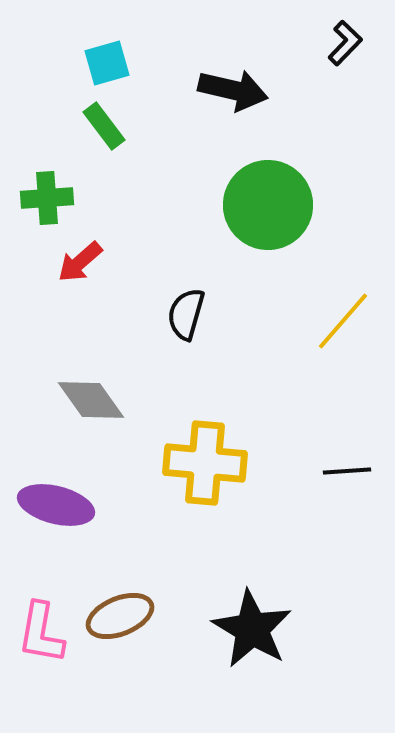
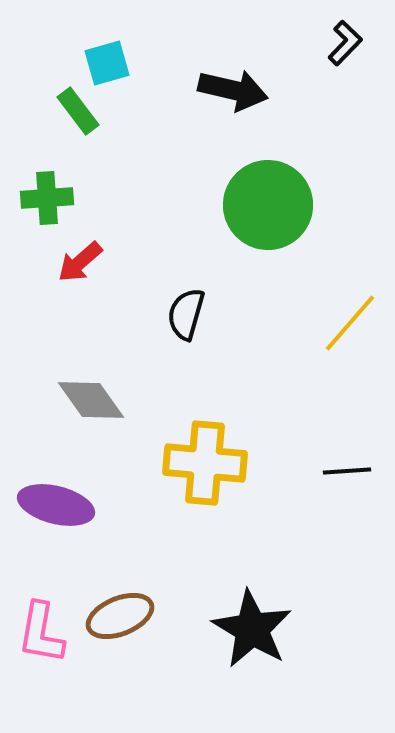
green rectangle: moved 26 px left, 15 px up
yellow line: moved 7 px right, 2 px down
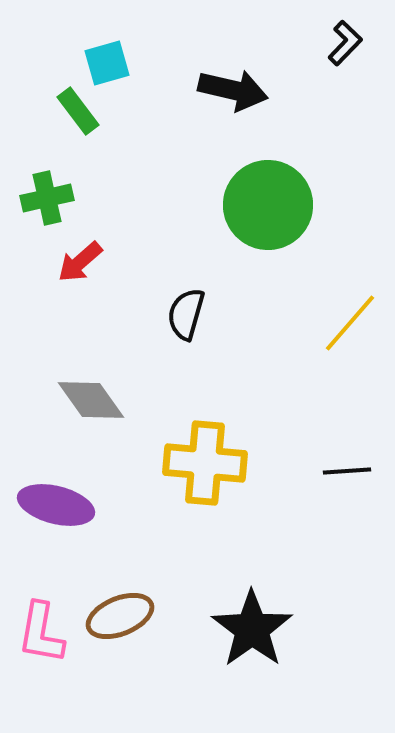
green cross: rotated 9 degrees counterclockwise
black star: rotated 6 degrees clockwise
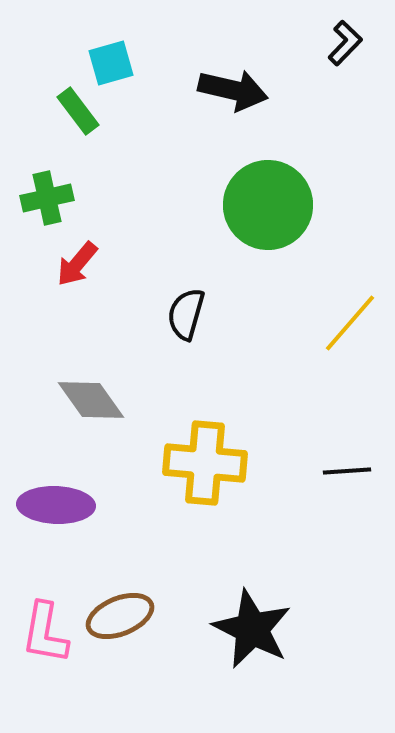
cyan square: moved 4 px right
red arrow: moved 3 px left, 2 px down; rotated 9 degrees counterclockwise
purple ellipse: rotated 12 degrees counterclockwise
black star: rotated 10 degrees counterclockwise
pink L-shape: moved 4 px right
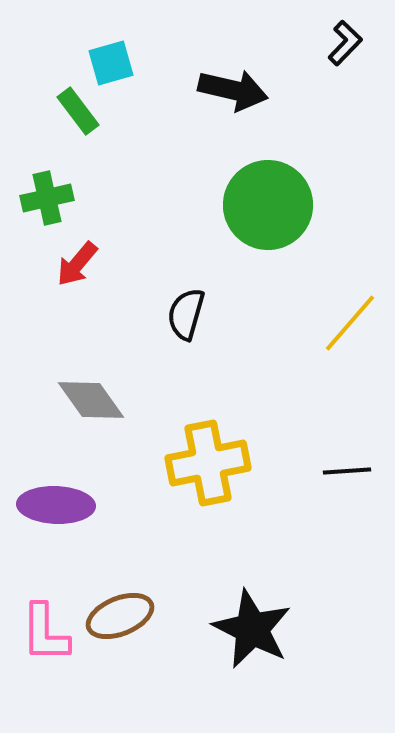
yellow cross: moved 3 px right; rotated 16 degrees counterclockwise
pink L-shape: rotated 10 degrees counterclockwise
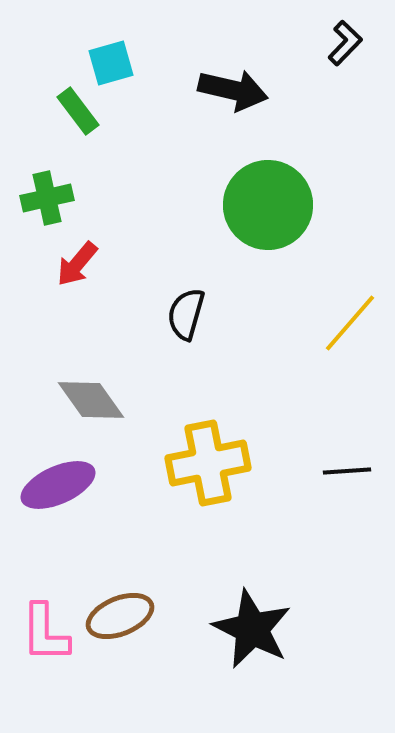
purple ellipse: moved 2 px right, 20 px up; rotated 26 degrees counterclockwise
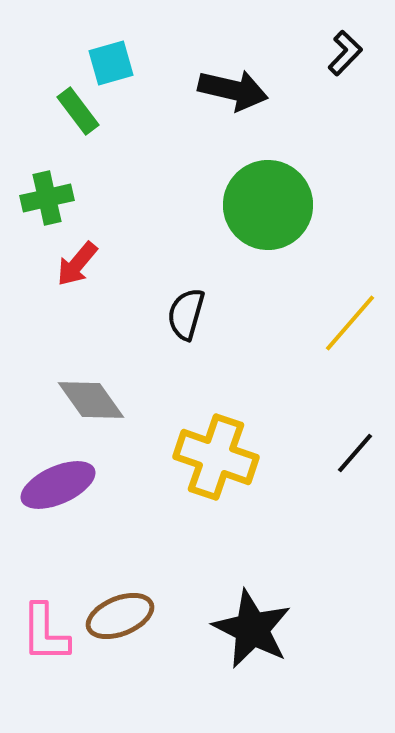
black L-shape: moved 10 px down
yellow cross: moved 8 px right, 6 px up; rotated 30 degrees clockwise
black line: moved 8 px right, 18 px up; rotated 45 degrees counterclockwise
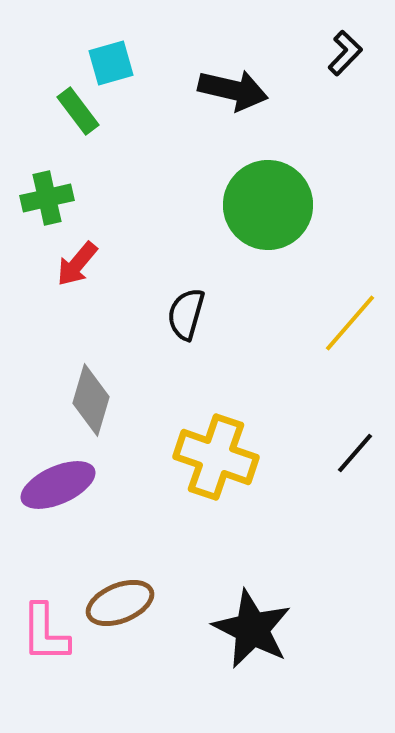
gray diamond: rotated 52 degrees clockwise
brown ellipse: moved 13 px up
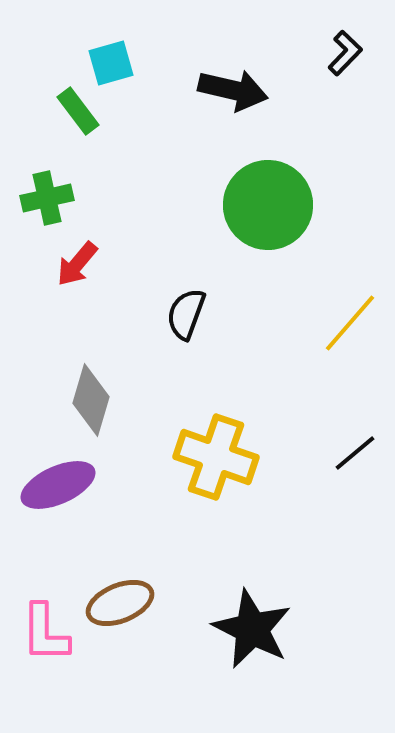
black semicircle: rotated 4 degrees clockwise
black line: rotated 9 degrees clockwise
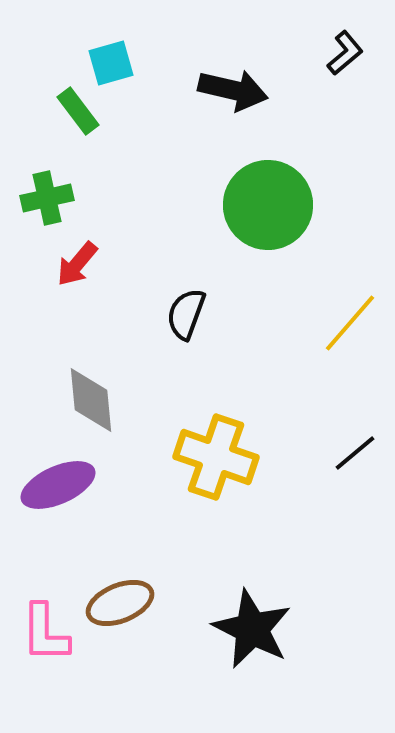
black L-shape: rotated 6 degrees clockwise
gray diamond: rotated 22 degrees counterclockwise
